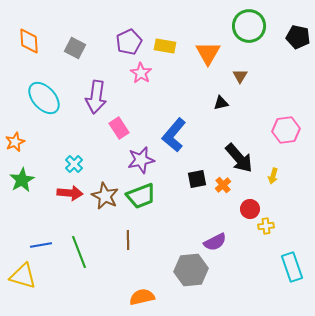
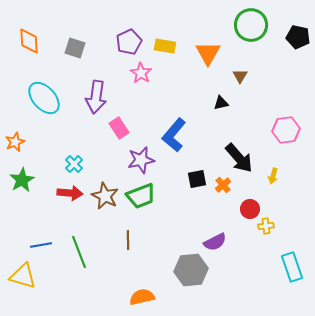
green circle: moved 2 px right, 1 px up
gray square: rotated 10 degrees counterclockwise
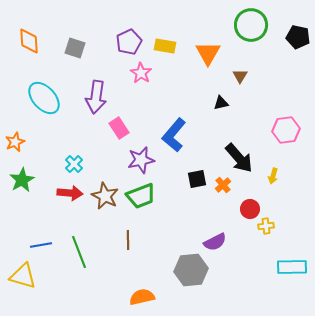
cyan rectangle: rotated 72 degrees counterclockwise
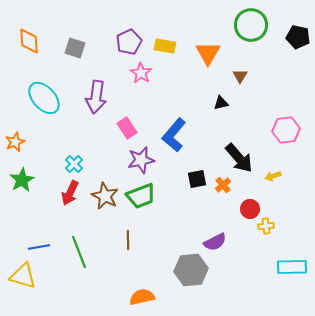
pink rectangle: moved 8 px right
yellow arrow: rotated 56 degrees clockwise
red arrow: rotated 110 degrees clockwise
blue line: moved 2 px left, 2 px down
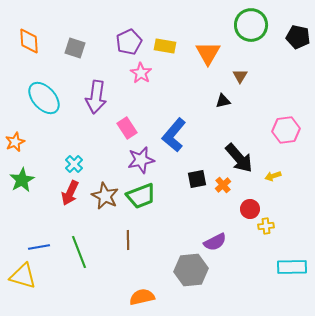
black triangle: moved 2 px right, 2 px up
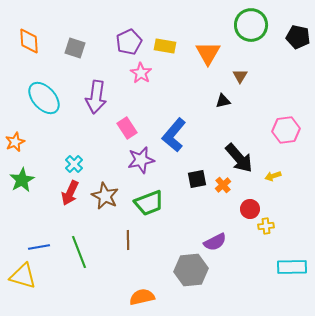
green trapezoid: moved 8 px right, 7 px down
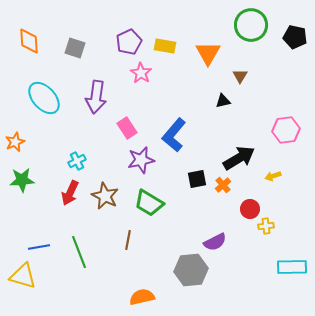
black pentagon: moved 3 px left
black arrow: rotated 80 degrees counterclockwise
cyan cross: moved 3 px right, 3 px up; rotated 18 degrees clockwise
green star: rotated 25 degrees clockwise
green trapezoid: rotated 52 degrees clockwise
brown line: rotated 12 degrees clockwise
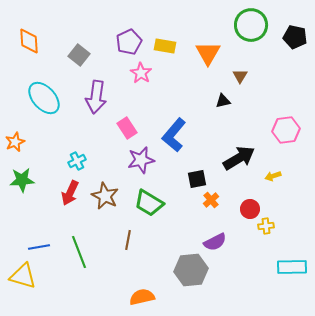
gray square: moved 4 px right, 7 px down; rotated 20 degrees clockwise
orange cross: moved 12 px left, 15 px down
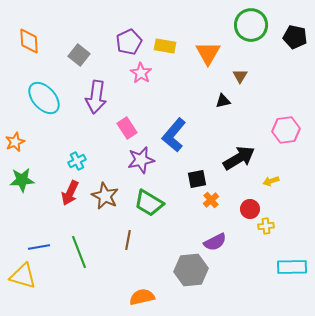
yellow arrow: moved 2 px left, 5 px down
